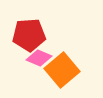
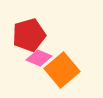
red pentagon: rotated 12 degrees counterclockwise
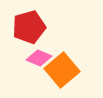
red pentagon: moved 8 px up
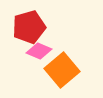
pink diamond: moved 7 px up
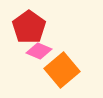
red pentagon: rotated 20 degrees counterclockwise
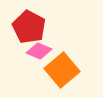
red pentagon: rotated 8 degrees counterclockwise
